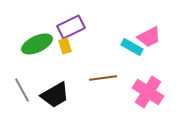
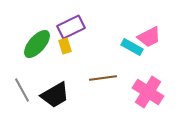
green ellipse: rotated 24 degrees counterclockwise
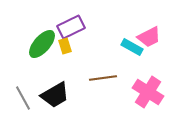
green ellipse: moved 5 px right
gray line: moved 1 px right, 8 px down
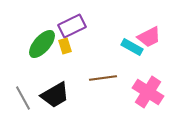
purple rectangle: moved 1 px right, 1 px up
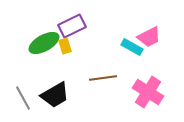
green ellipse: moved 2 px right, 1 px up; rotated 20 degrees clockwise
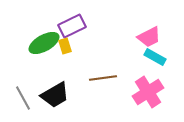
cyan rectangle: moved 23 px right, 10 px down
pink cross: rotated 24 degrees clockwise
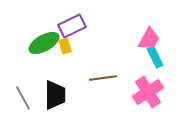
pink trapezoid: moved 2 px down; rotated 35 degrees counterclockwise
cyan rectangle: rotated 35 degrees clockwise
black trapezoid: rotated 60 degrees counterclockwise
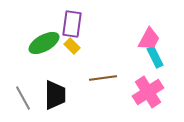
purple rectangle: moved 2 px up; rotated 56 degrees counterclockwise
yellow rectangle: moved 7 px right; rotated 28 degrees counterclockwise
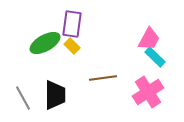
green ellipse: moved 1 px right
cyan rectangle: rotated 20 degrees counterclockwise
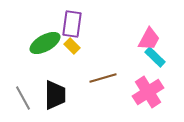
brown line: rotated 8 degrees counterclockwise
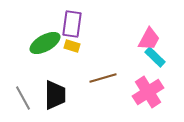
yellow rectangle: rotated 28 degrees counterclockwise
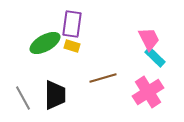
pink trapezoid: rotated 55 degrees counterclockwise
